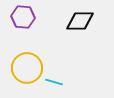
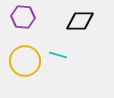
yellow circle: moved 2 px left, 7 px up
cyan line: moved 4 px right, 27 px up
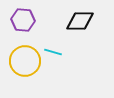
purple hexagon: moved 3 px down
cyan line: moved 5 px left, 3 px up
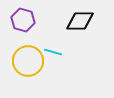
purple hexagon: rotated 10 degrees clockwise
yellow circle: moved 3 px right
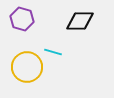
purple hexagon: moved 1 px left, 1 px up
yellow circle: moved 1 px left, 6 px down
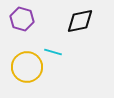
black diamond: rotated 12 degrees counterclockwise
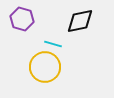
cyan line: moved 8 px up
yellow circle: moved 18 px right
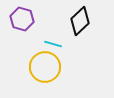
black diamond: rotated 32 degrees counterclockwise
